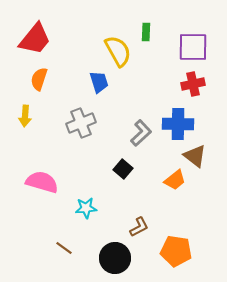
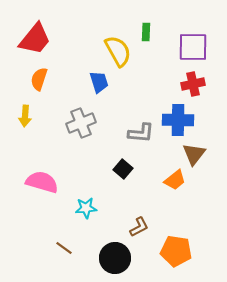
blue cross: moved 4 px up
gray L-shape: rotated 48 degrees clockwise
brown triangle: moved 1 px left, 2 px up; rotated 30 degrees clockwise
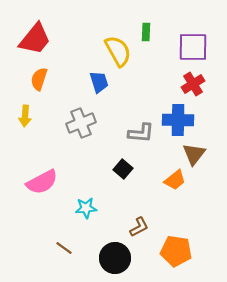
red cross: rotated 20 degrees counterclockwise
pink semicircle: rotated 136 degrees clockwise
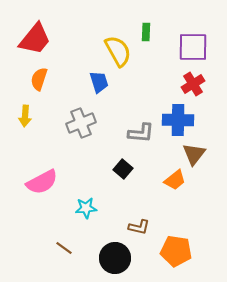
brown L-shape: rotated 40 degrees clockwise
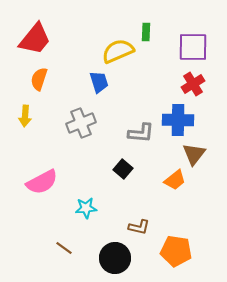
yellow semicircle: rotated 84 degrees counterclockwise
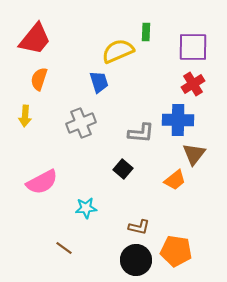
black circle: moved 21 px right, 2 px down
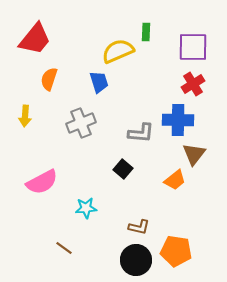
orange semicircle: moved 10 px right
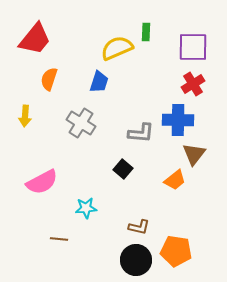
yellow semicircle: moved 1 px left, 3 px up
blue trapezoid: rotated 35 degrees clockwise
gray cross: rotated 36 degrees counterclockwise
brown line: moved 5 px left, 9 px up; rotated 30 degrees counterclockwise
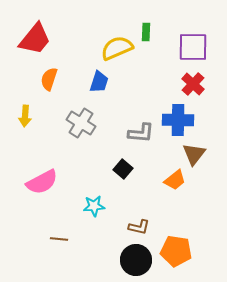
red cross: rotated 15 degrees counterclockwise
cyan star: moved 8 px right, 2 px up
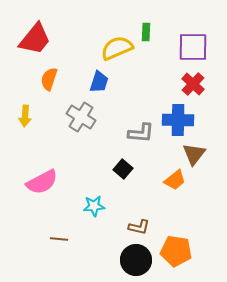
gray cross: moved 6 px up
